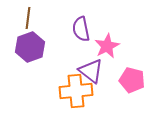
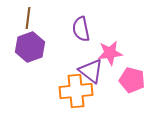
pink star: moved 3 px right, 7 px down; rotated 20 degrees clockwise
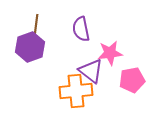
brown line: moved 8 px right, 7 px down
pink pentagon: rotated 25 degrees counterclockwise
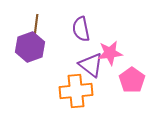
purple triangle: moved 6 px up
pink pentagon: rotated 25 degrees counterclockwise
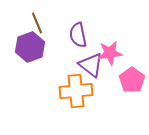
brown line: moved 1 px right, 2 px up; rotated 30 degrees counterclockwise
purple semicircle: moved 3 px left, 6 px down
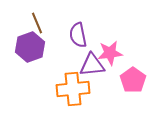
purple triangle: moved 1 px right; rotated 44 degrees counterclockwise
pink pentagon: moved 1 px right
orange cross: moved 3 px left, 2 px up
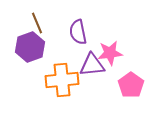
purple semicircle: moved 3 px up
pink pentagon: moved 2 px left, 5 px down
orange cross: moved 11 px left, 9 px up
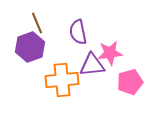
pink pentagon: moved 1 px left, 3 px up; rotated 20 degrees clockwise
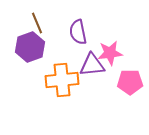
pink pentagon: rotated 15 degrees clockwise
